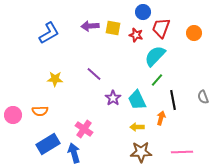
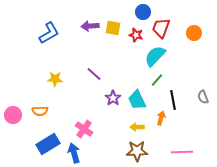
brown star: moved 4 px left, 1 px up
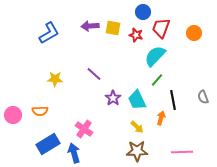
yellow arrow: rotated 136 degrees counterclockwise
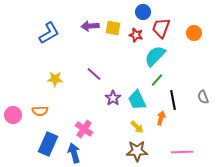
blue rectangle: rotated 35 degrees counterclockwise
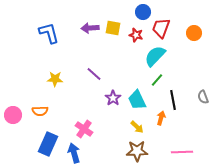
purple arrow: moved 2 px down
blue L-shape: rotated 75 degrees counterclockwise
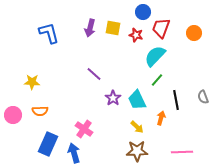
purple arrow: rotated 72 degrees counterclockwise
yellow star: moved 23 px left, 3 px down
black line: moved 3 px right
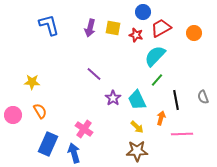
red trapezoid: rotated 40 degrees clockwise
blue L-shape: moved 8 px up
orange semicircle: rotated 119 degrees counterclockwise
pink line: moved 18 px up
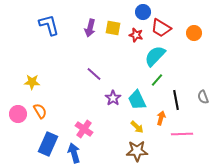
red trapezoid: rotated 120 degrees counterclockwise
pink circle: moved 5 px right, 1 px up
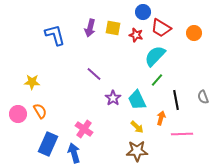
blue L-shape: moved 6 px right, 10 px down
